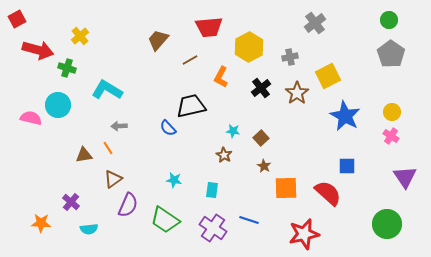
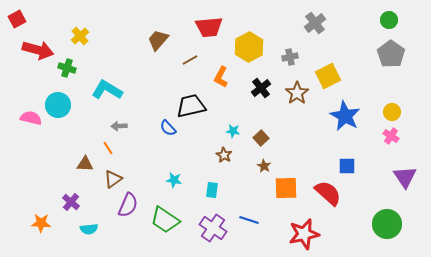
brown triangle at (84, 155): moved 1 px right, 9 px down; rotated 12 degrees clockwise
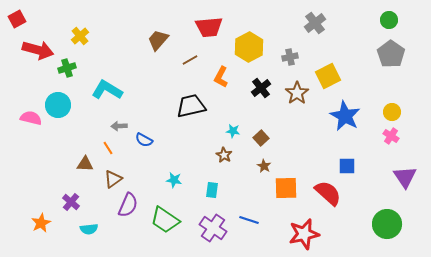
green cross at (67, 68): rotated 36 degrees counterclockwise
blue semicircle at (168, 128): moved 24 px left, 12 px down; rotated 18 degrees counterclockwise
orange star at (41, 223): rotated 30 degrees counterclockwise
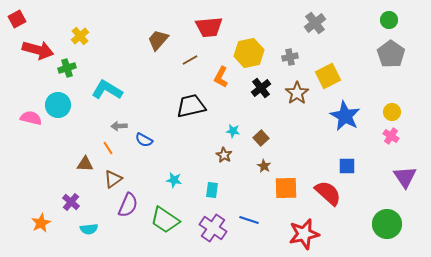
yellow hexagon at (249, 47): moved 6 px down; rotated 16 degrees clockwise
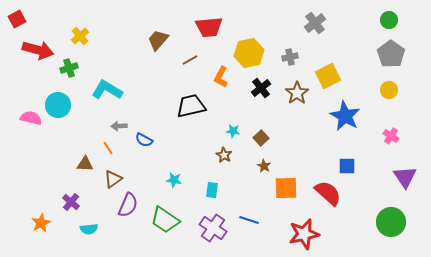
green cross at (67, 68): moved 2 px right
yellow circle at (392, 112): moved 3 px left, 22 px up
green circle at (387, 224): moved 4 px right, 2 px up
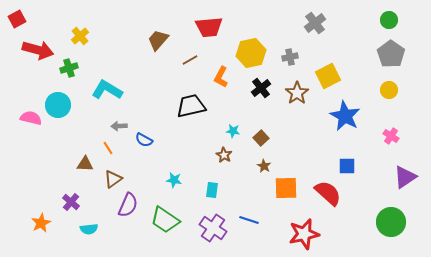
yellow hexagon at (249, 53): moved 2 px right
purple triangle at (405, 177): rotated 30 degrees clockwise
